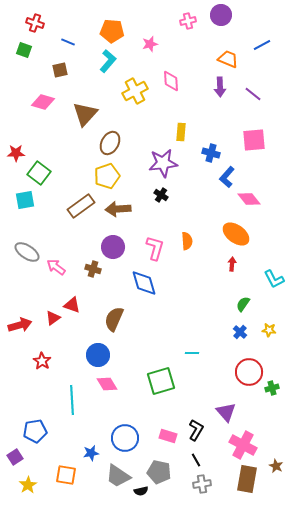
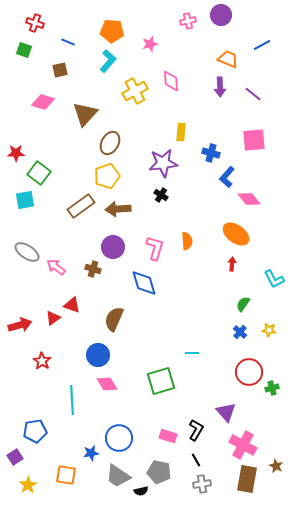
blue circle at (125, 438): moved 6 px left
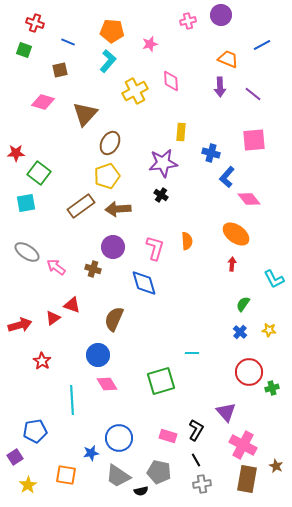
cyan square at (25, 200): moved 1 px right, 3 px down
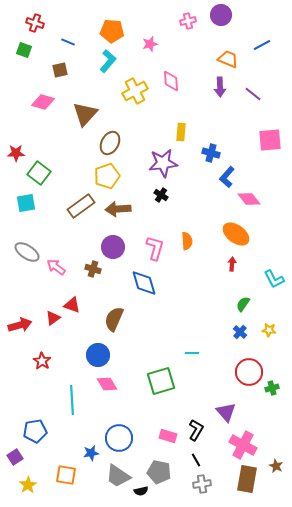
pink square at (254, 140): moved 16 px right
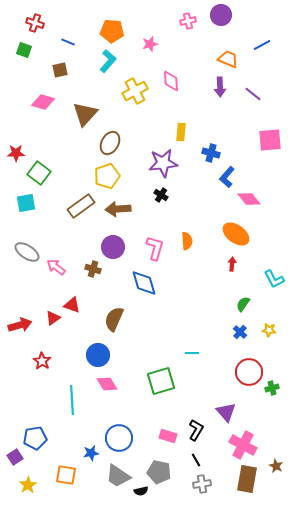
blue pentagon at (35, 431): moved 7 px down
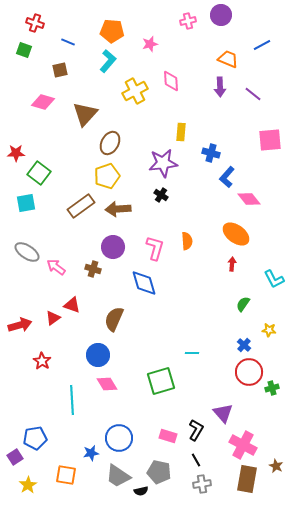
blue cross at (240, 332): moved 4 px right, 13 px down
purple triangle at (226, 412): moved 3 px left, 1 px down
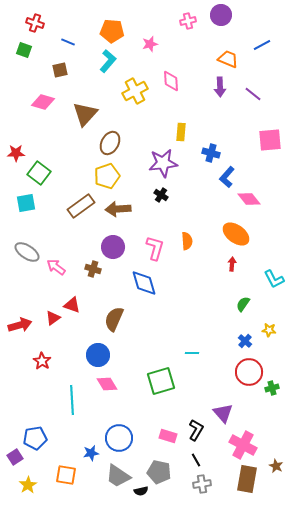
blue cross at (244, 345): moved 1 px right, 4 px up
